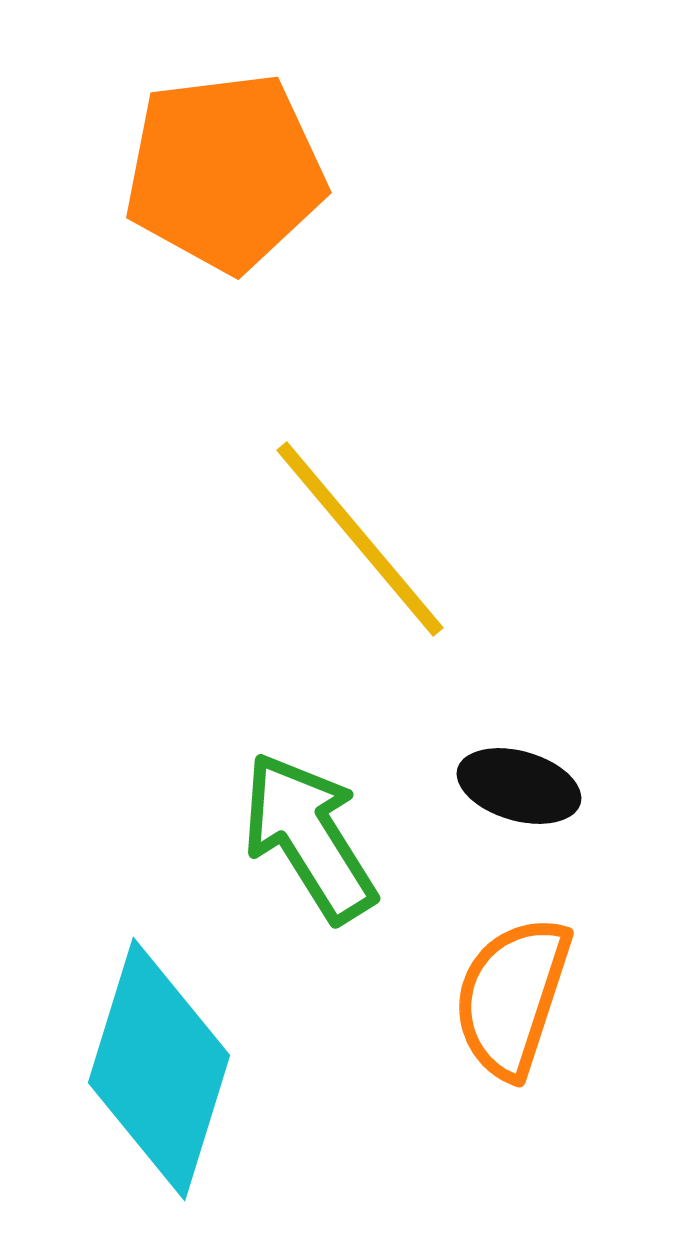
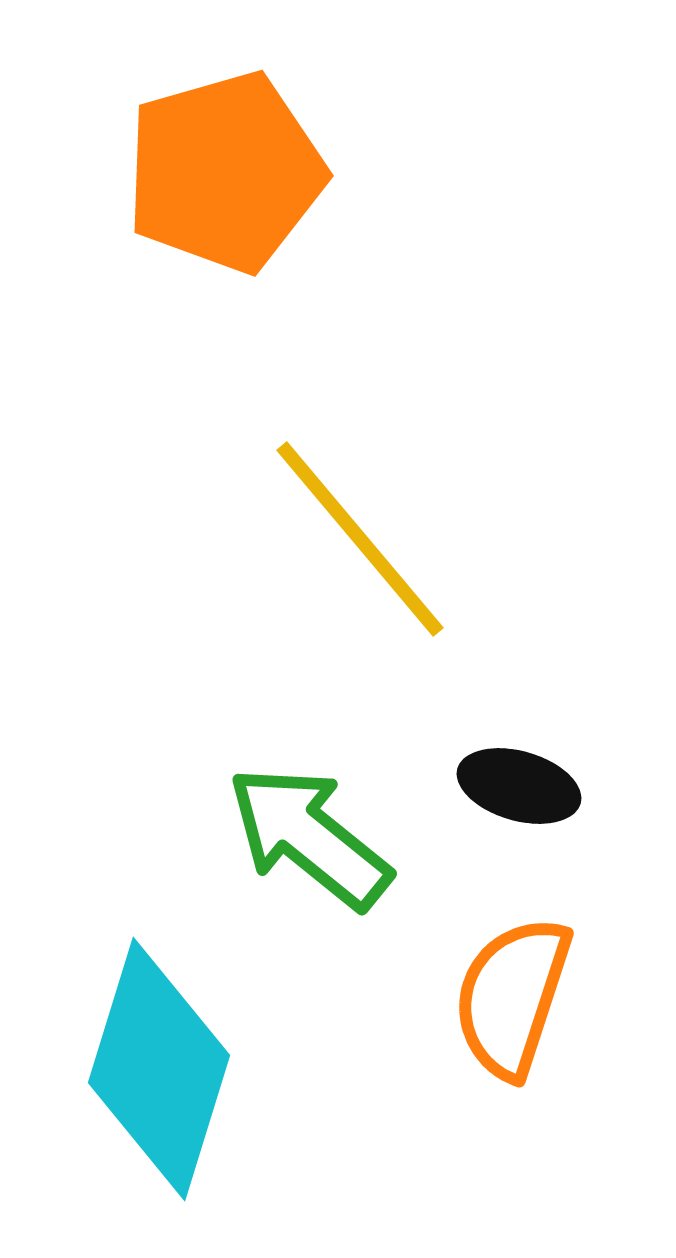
orange pentagon: rotated 9 degrees counterclockwise
green arrow: rotated 19 degrees counterclockwise
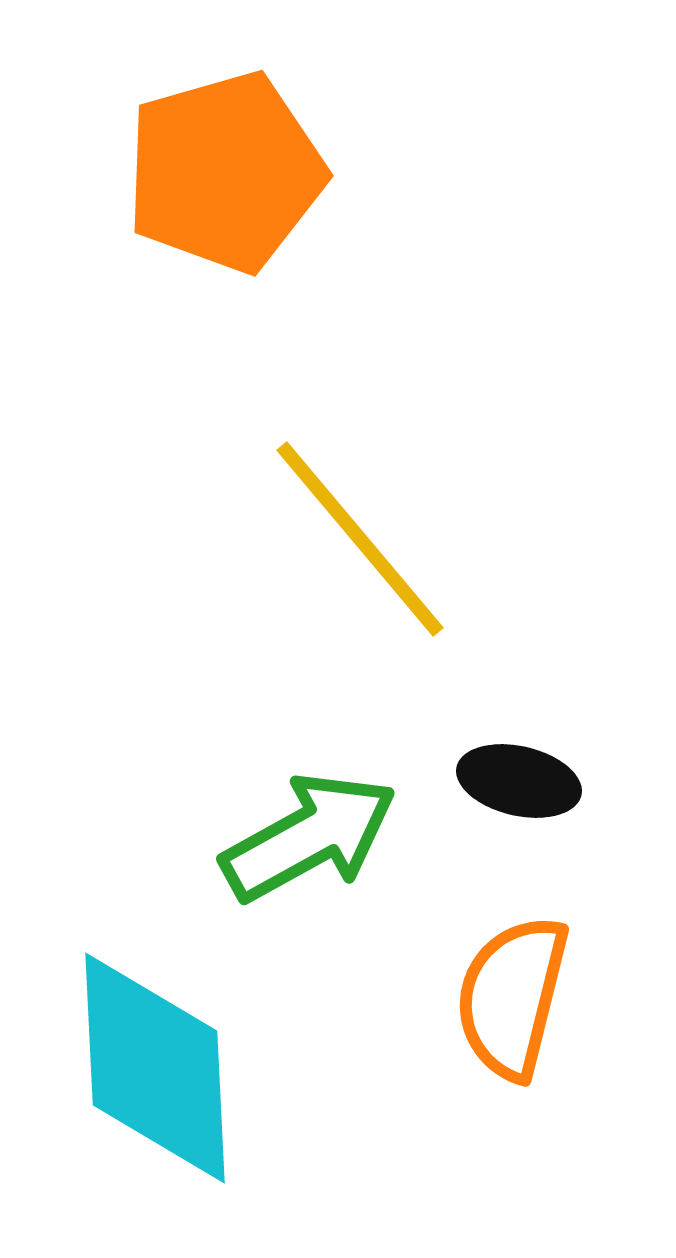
black ellipse: moved 5 px up; rotated 3 degrees counterclockwise
green arrow: rotated 112 degrees clockwise
orange semicircle: rotated 4 degrees counterclockwise
cyan diamond: moved 4 px left, 1 px up; rotated 20 degrees counterclockwise
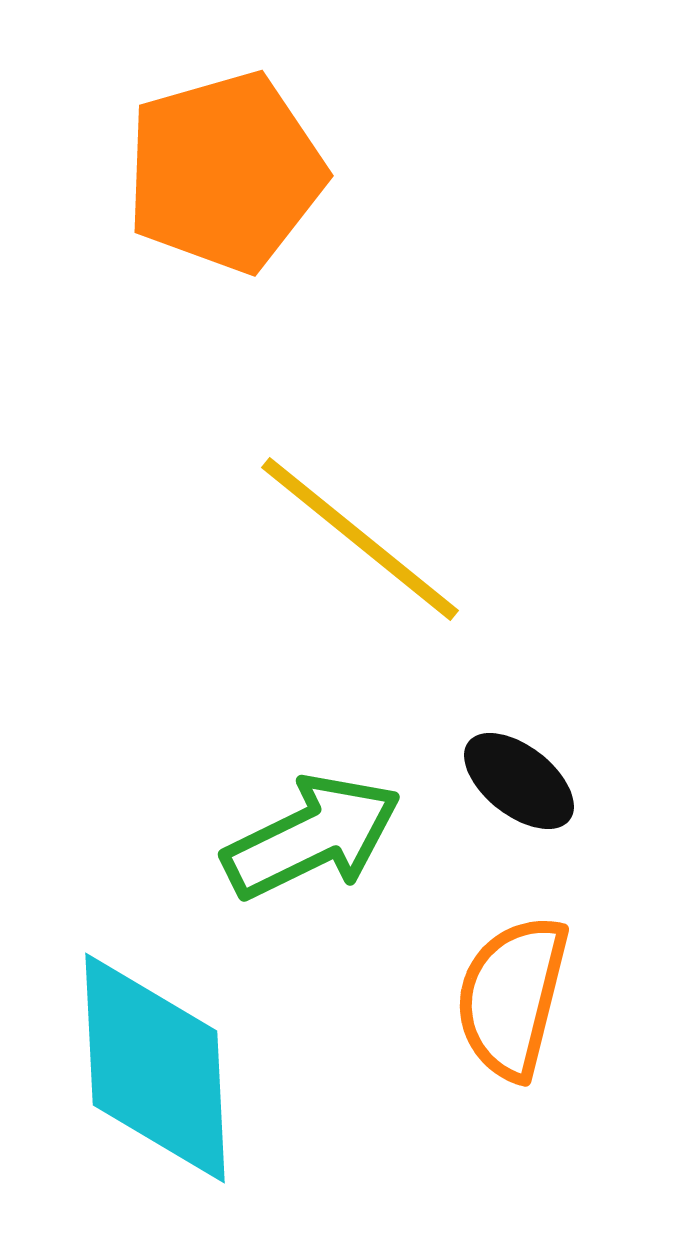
yellow line: rotated 11 degrees counterclockwise
black ellipse: rotated 25 degrees clockwise
green arrow: moved 3 px right; rotated 3 degrees clockwise
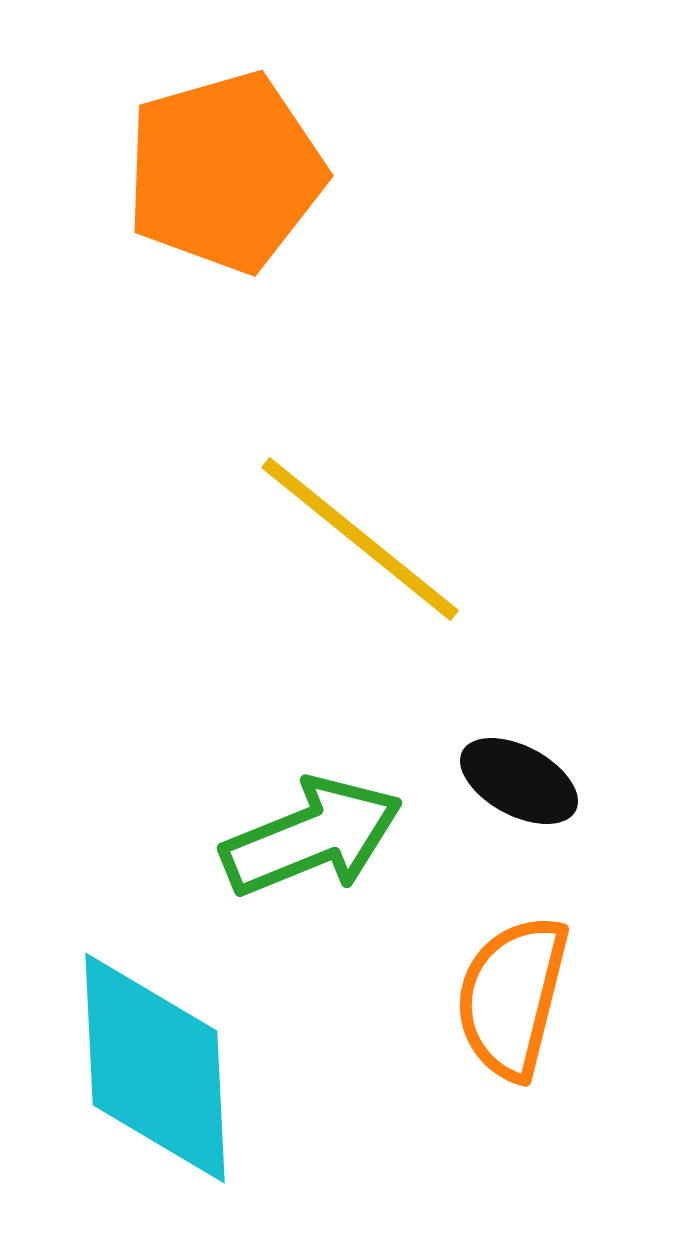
black ellipse: rotated 10 degrees counterclockwise
green arrow: rotated 4 degrees clockwise
